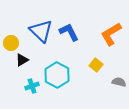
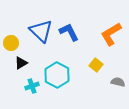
black triangle: moved 1 px left, 3 px down
gray semicircle: moved 1 px left
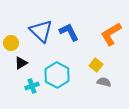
gray semicircle: moved 14 px left
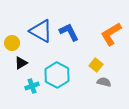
blue triangle: rotated 15 degrees counterclockwise
yellow circle: moved 1 px right
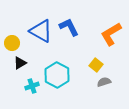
blue L-shape: moved 5 px up
black triangle: moved 1 px left
gray semicircle: rotated 32 degrees counterclockwise
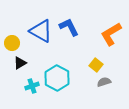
cyan hexagon: moved 3 px down
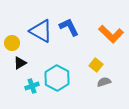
orange L-shape: rotated 105 degrees counterclockwise
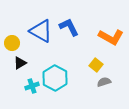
orange L-shape: moved 3 px down; rotated 15 degrees counterclockwise
cyan hexagon: moved 2 px left
